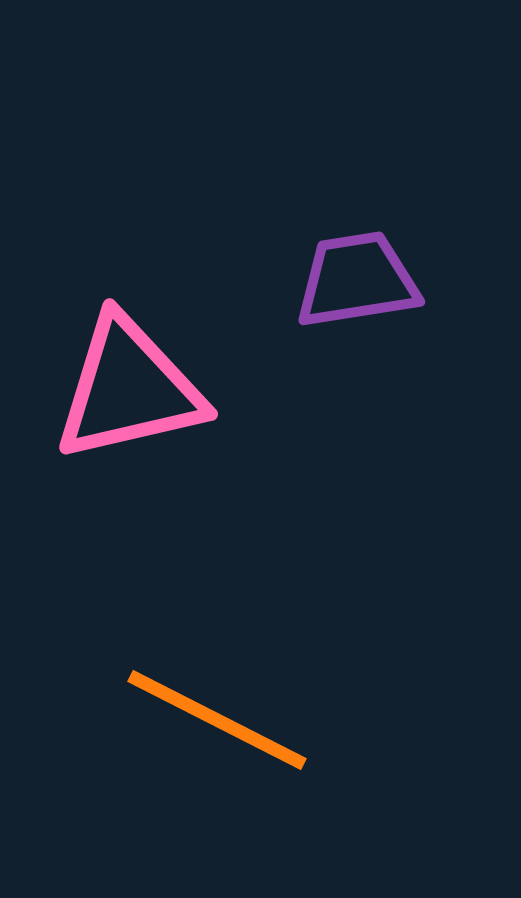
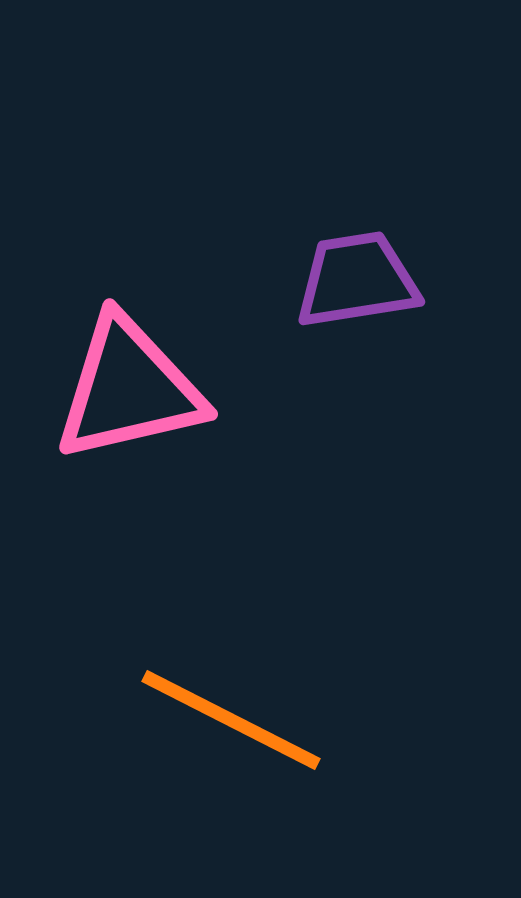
orange line: moved 14 px right
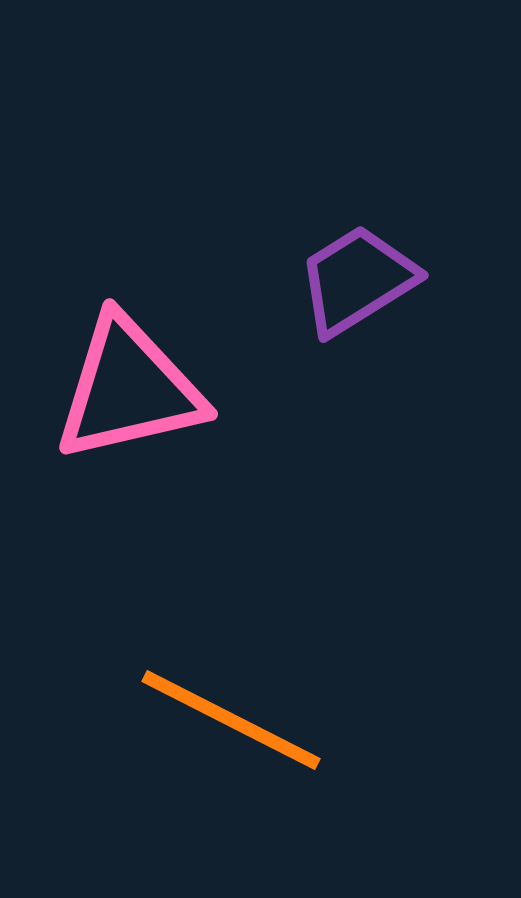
purple trapezoid: rotated 23 degrees counterclockwise
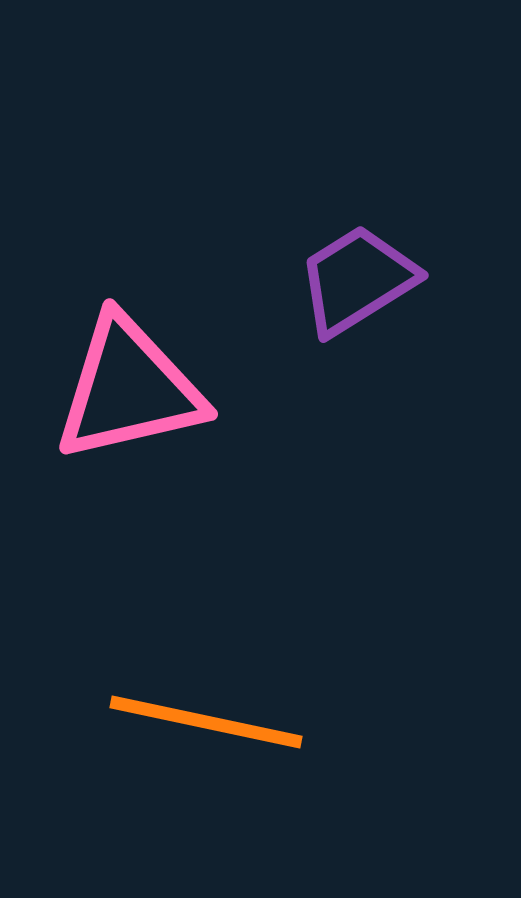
orange line: moved 25 px left, 2 px down; rotated 15 degrees counterclockwise
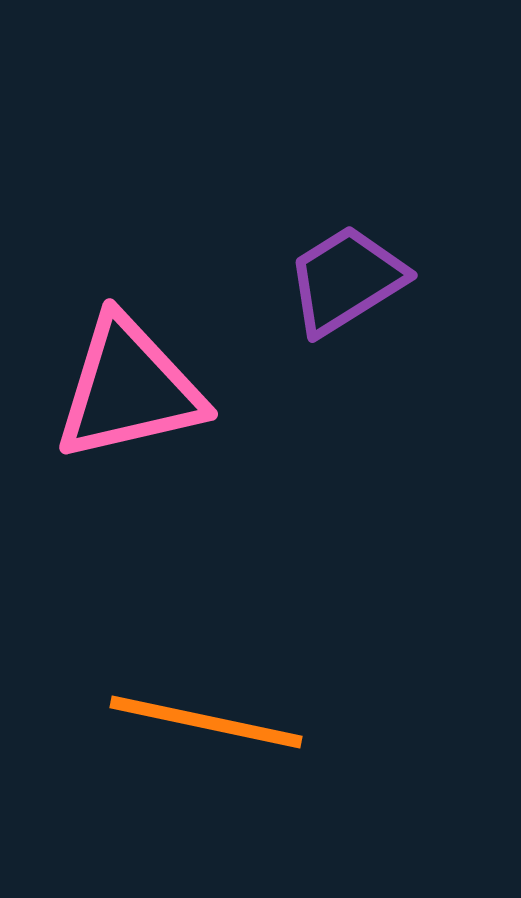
purple trapezoid: moved 11 px left
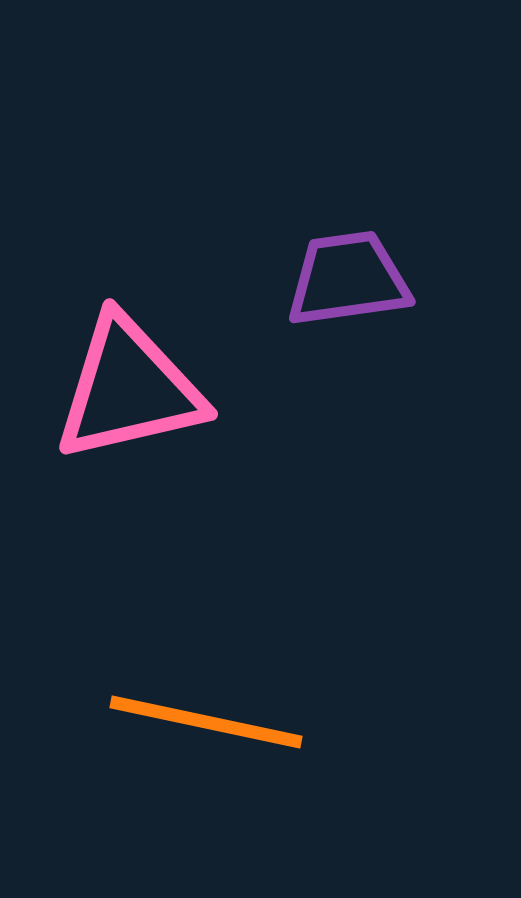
purple trapezoid: moved 2 px right, 1 px up; rotated 24 degrees clockwise
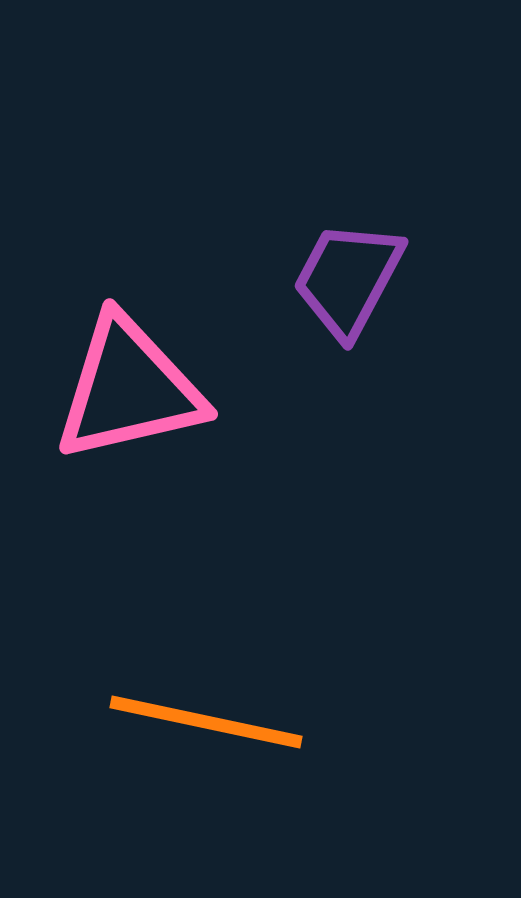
purple trapezoid: rotated 54 degrees counterclockwise
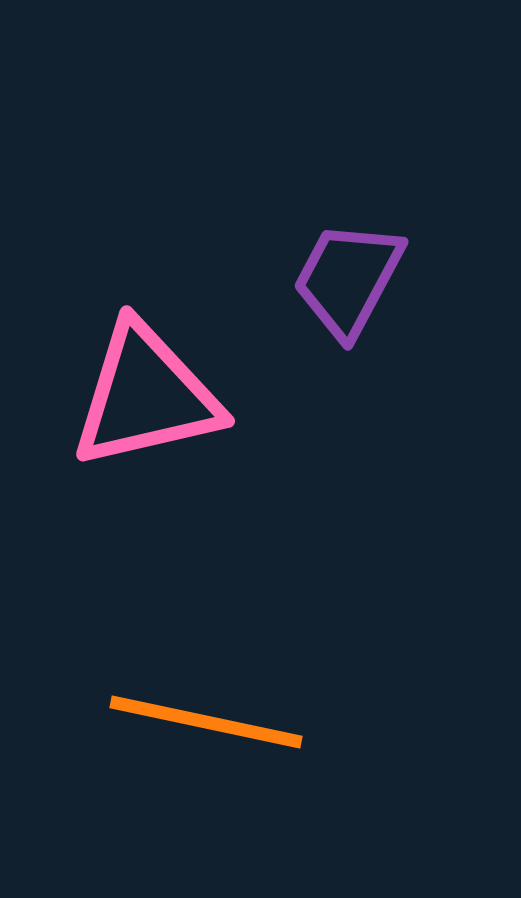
pink triangle: moved 17 px right, 7 px down
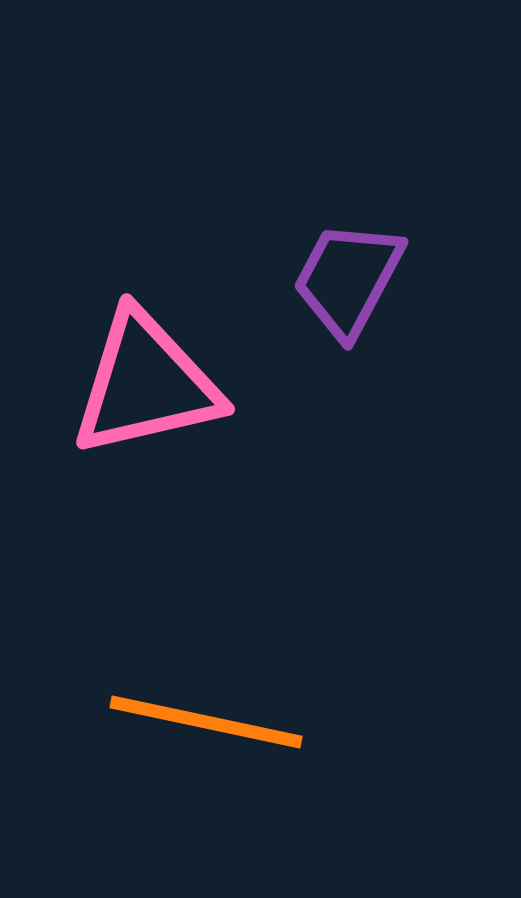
pink triangle: moved 12 px up
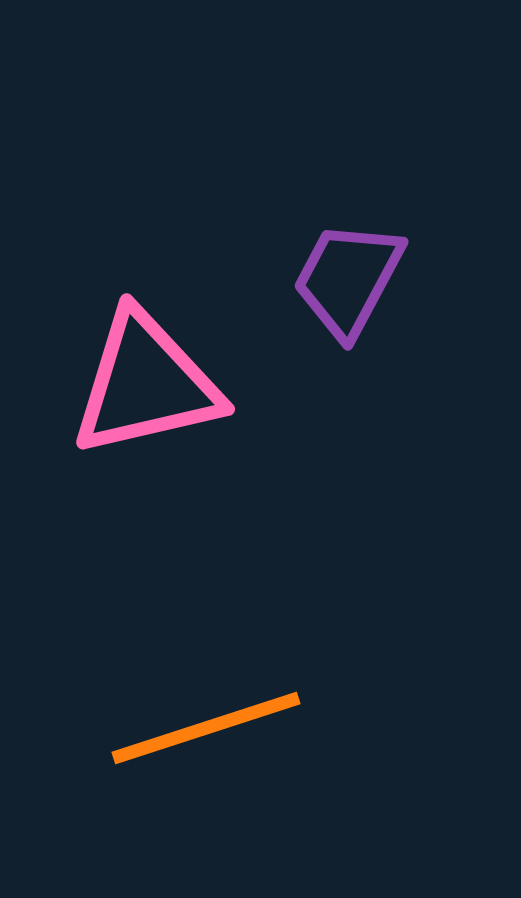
orange line: moved 6 px down; rotated 30 degrees counterclockwise
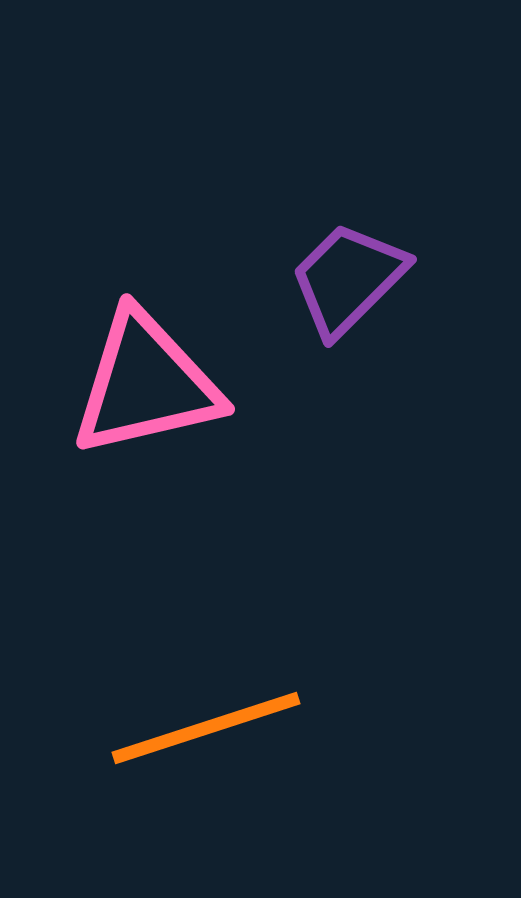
purple trapezoid: rotated 17 degrees clockwise
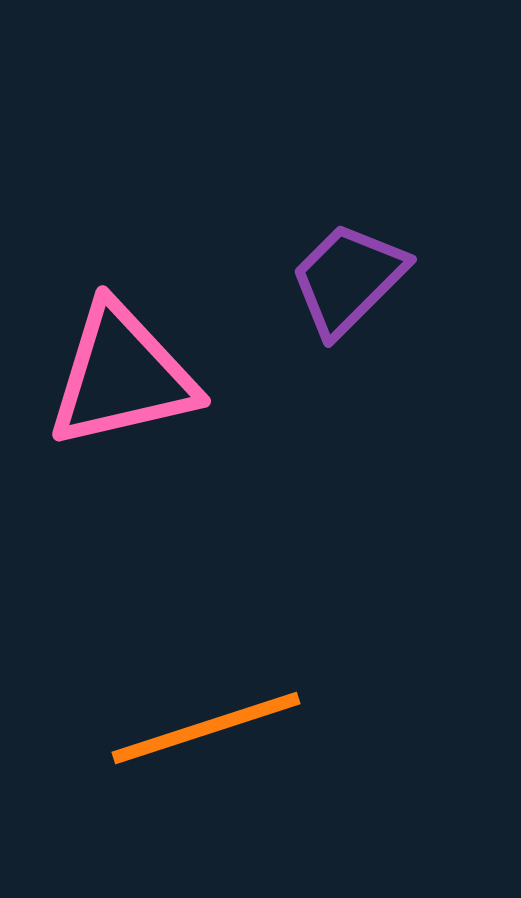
pink triangle: moved 24 px left, 8 px up
